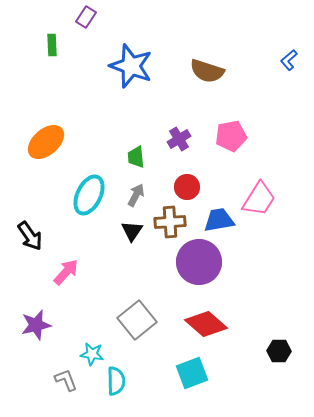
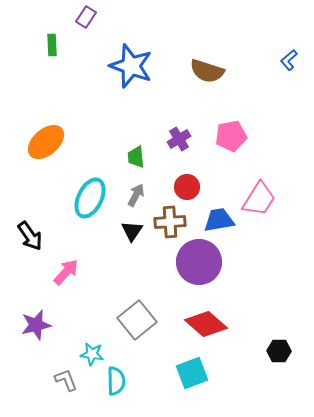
cyan ellipse: moved 1 px right, 3 px down
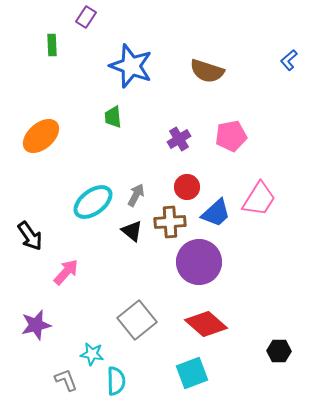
orange ellipse: moved 5 px left, 6 px up
green trapezoid: moved 23 px left, 40 px up
cyan ellipse: moved 3 px right, 4 px down; rotated 27 degrees clockwise
blue trapezoid: moved 3 px left, 7 px up; rotated 148 degrees clockwise
black triangle: rotated 25 degrees counterclockwise
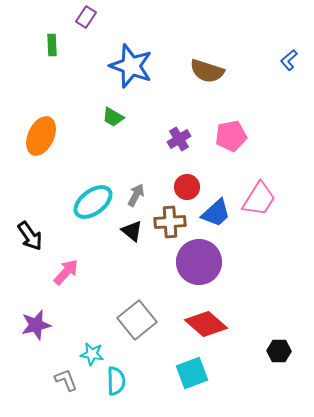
green trapezoid: rotated 55 degrees counterclockwise
orange ellipse: rotated 24 degrees counterclockwise
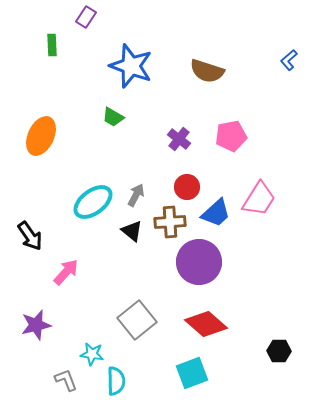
purple cross: rotated 20 degrees counterclockwise
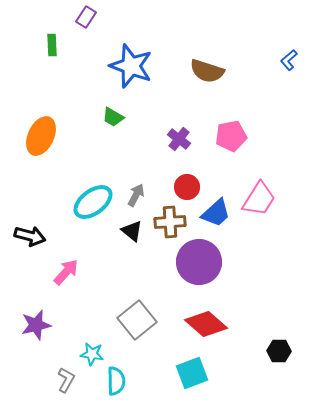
black arrow: rotated 40 degrees counterclockwise
gray L-shape: rotated 50 degrees clockwise
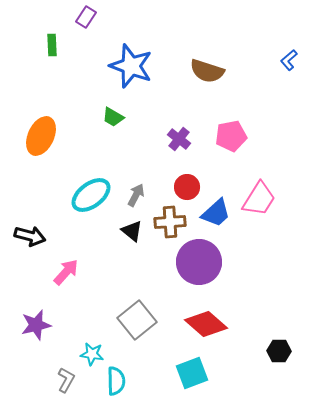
cyan ellipse: moved 2 px left, 7 px up
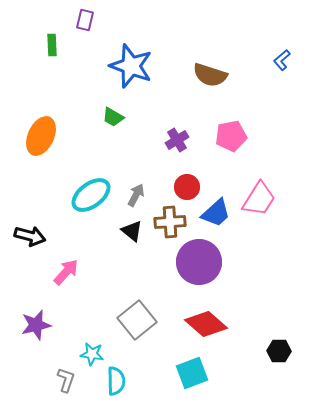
purple rectangle: moved 1 px left, 3 px down; rotated 20 degrees counterclockwise
blue L-shape: moved 7 px left
brown semicircle: moved 3 px right, 4 px down
purple cross: moved 2 px left, 1 px down; rotated 20 degrees clockwise
gray L-shape: rotated 10 degrees counterclockwise
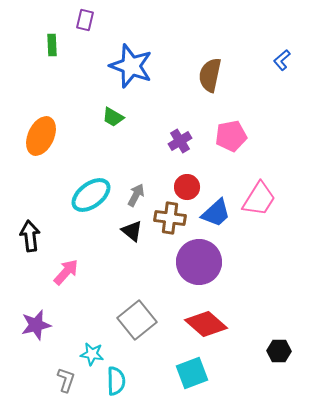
brown semicircle: rotated 84 degrees clockwise
purple cross: moved 3 px right, 1 px down
brown cross: moved 4 px up; rotated 12 degrees clockwise
black arrow: rotated 112 degrees counterclockwise
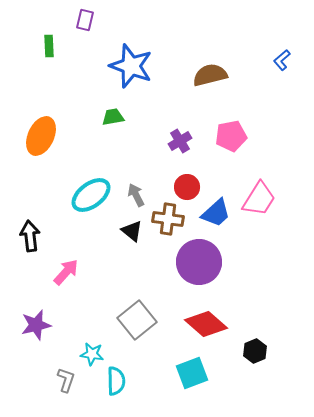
green rectangle: moved 3 px left, 1 px down
brown semicircle: rotated 64 degrees clockwise
green trapezoid: rotated 140 degrees clockwise
gray arrow: rotated 55 degrees counterclockwise
brown cross: moved 2 px left, 1 px down
black hexagon: moved 24 px left; rotated 25 degrees counterclockwise
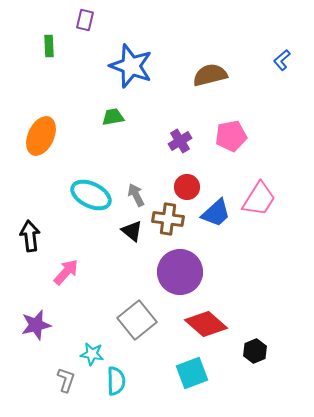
cyan ellipse: rotated 63 degrees clockwise
purple circle: moved 19 px left, 10 px down
